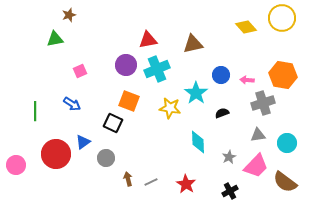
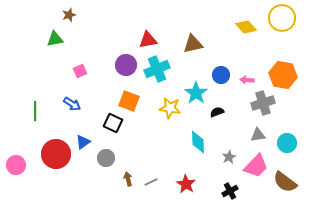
black semicircle: moved 5 px left, 1 px up
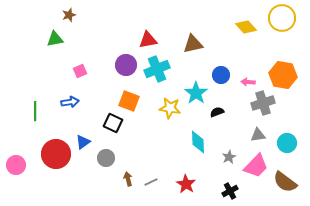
pink arrow: moved 1 px right, 2 px down
blue arrow: moved 2 px left, 2 px up; rotated 42 degrees counterclockwise
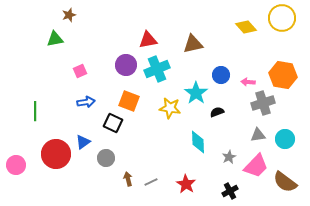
blue arrow: moved 16 px right
cyan circle: moved 2 px left, 4 px up
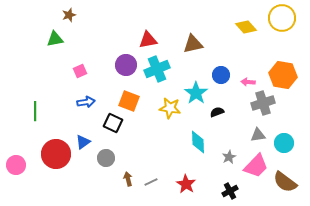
cyan circle: moved 1 px left, 4 px down
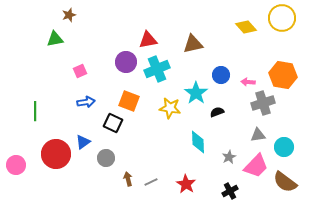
purple circle: moved 3 px up
cyan circle: moved 4 px down
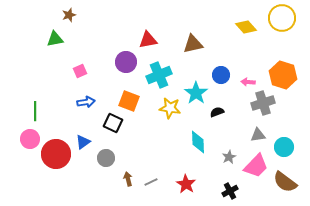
cyan cross: moved 2 px right, 6 px down
orange hexagon: rotated 8 degrees clockwise
pink circle: moved 14 px right, 26 px up
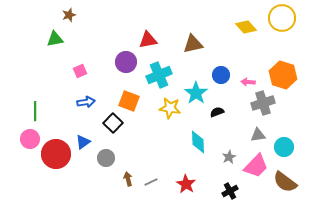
black square: rotated 18 degrees clockwise
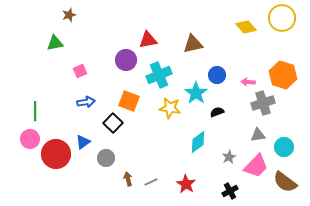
green triangle: moved 4 px down
purple circle: moved 2 px up
blue circle: moved 4 px left
cyan diamond: rotated 55 degrees clockwise
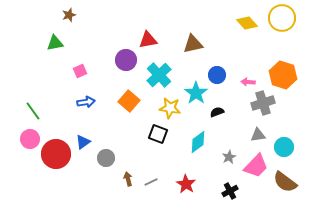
yellow diamond: moved 1 px right, 4 px up
cyan cross: rotated 20 degrees counterclockwise
orange square: rotated 20 degrees clockwise
green line: moved 2 px left; rotated 36 degrees counterclockwise
black square: moved 45 px right, 11 px down; rotated 24 degrees counterclockwise
